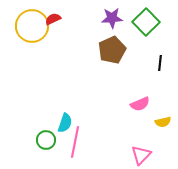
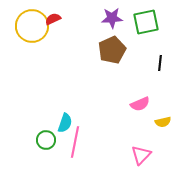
green square: rotated 32 degrees clockwise
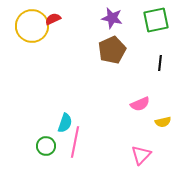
purple star: rotated 15 degrees clockwise
green square: moved 10 px right, 2 px up
green circle: moved 6 px down
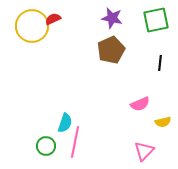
brown pentagon: moved 1 px left
pink triangle: moved 3 px right, 4 px up
